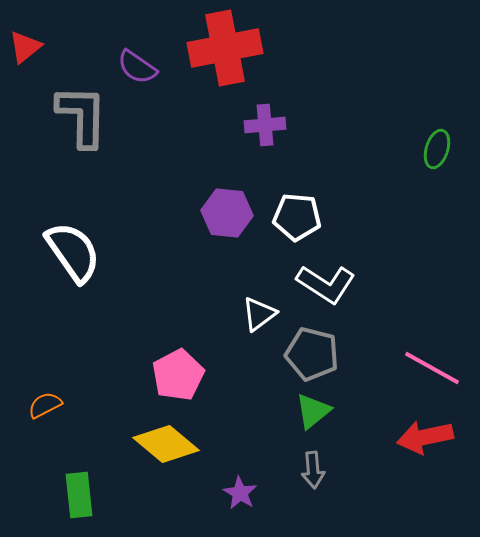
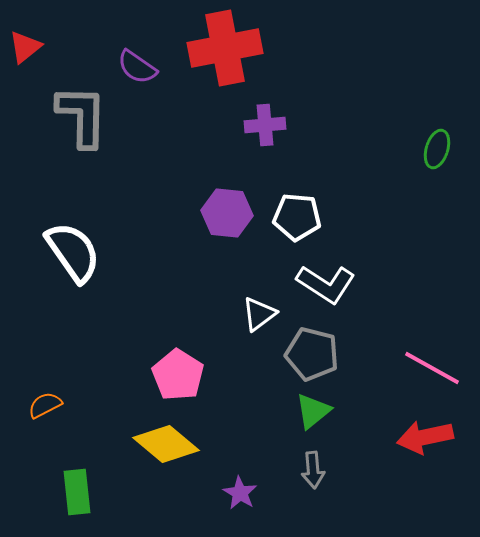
pink pentagon: rotated 12 degrees counterclockwise
green rectangle: moved 2 px left, 3 px up
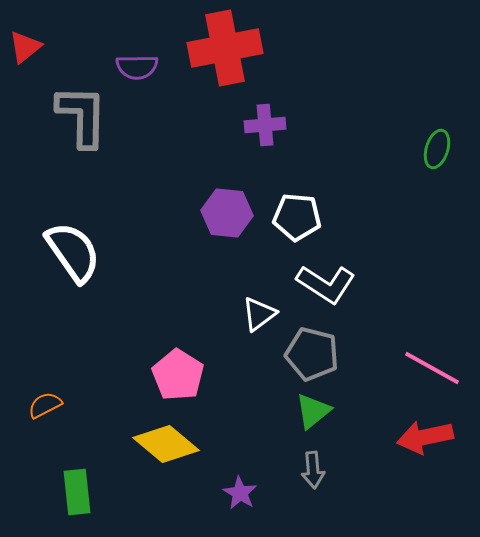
purple semicircle: rotated 36 degrees counterclockwise
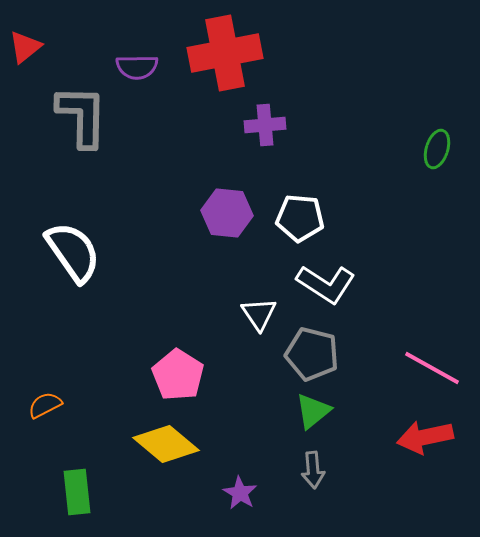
red cross: moved 5 px down
white pentagon: moved 3 px right, 1 px down
white triangle: rotated 27 degrees counterclockwise
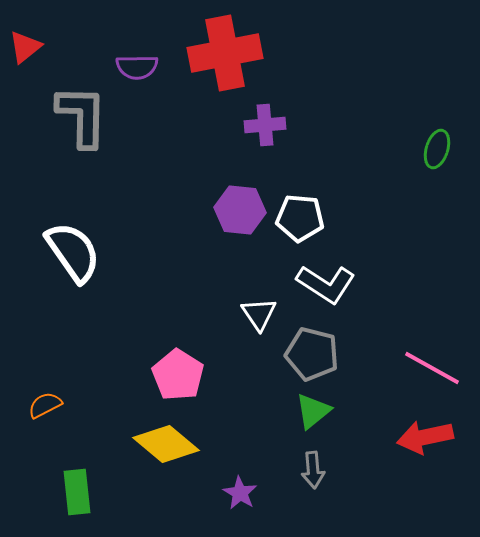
purple hexagon: moved 13 px right, 3 px up
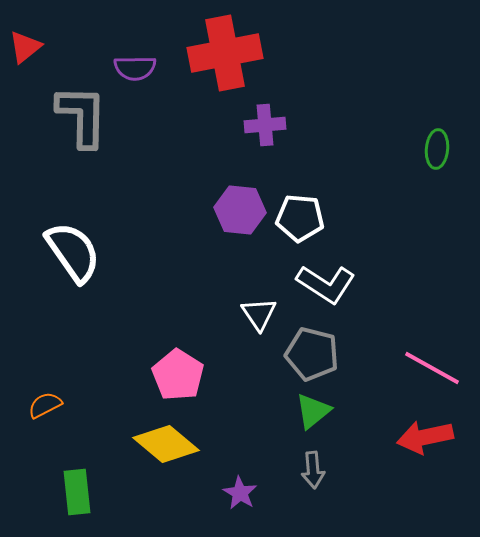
purple semicircle: moved 2 px left, 1 px down
green ellipse: rotated 12 degrees counterclockwise
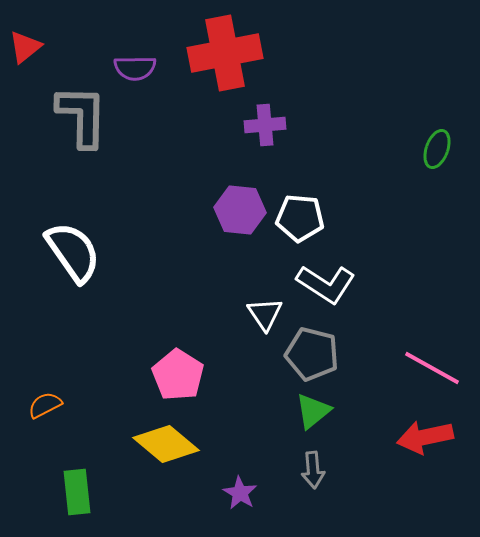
green ellipse: rotated 15 degrees clockwise
white triangle: moved 6 px right
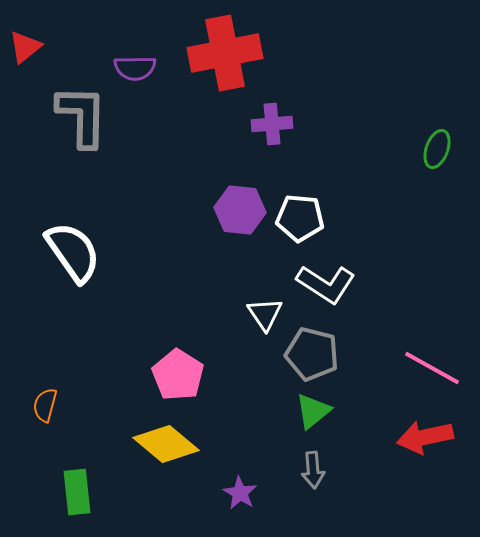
purple cross: moved 7 px right, 1 px up
orange semicircle: rotated 48 degrees counterclockwise
